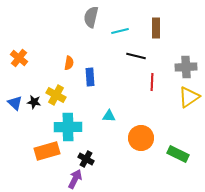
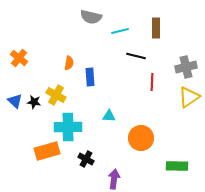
gray semicircle: rotated 90 degrees counterclockwise
gray cross: rotated 10 degrees counterclockwise
blue triangle: moved 2 px up
green rectangle: moved 1 px left, 12 px down; rotated 25 degrees counterclockwise
purple arrow: moved 39 px right; rotated 18 degrees counterclockwise
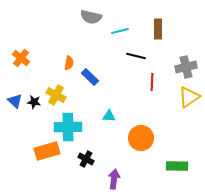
brown rectangle: moved 2 px right, 1 px down
orange cross: moved 2 px right
blue rectangle: rotated 42 degrees counterclockwise
